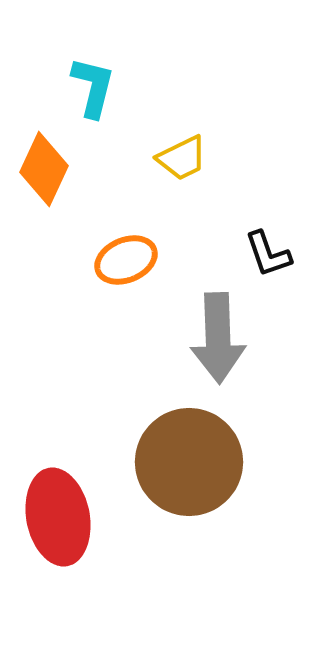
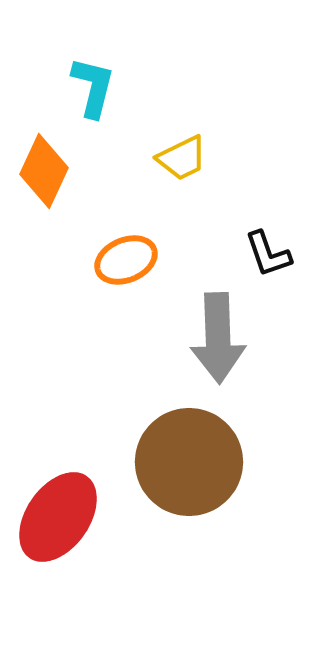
orange diamond: moved 2 px down
red ellipse: rotated 46 degrees clockwise
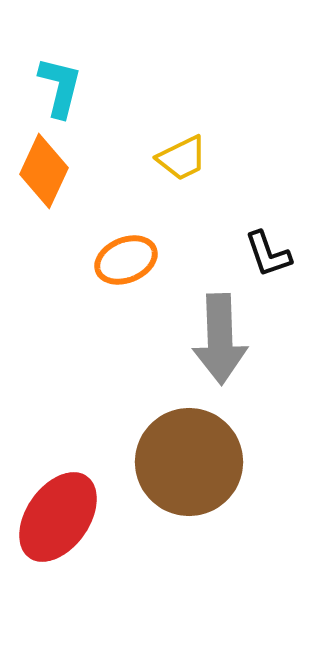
cyan L-shape: moved 33 px left
gray arrow: moved 2 px right, 1 px down
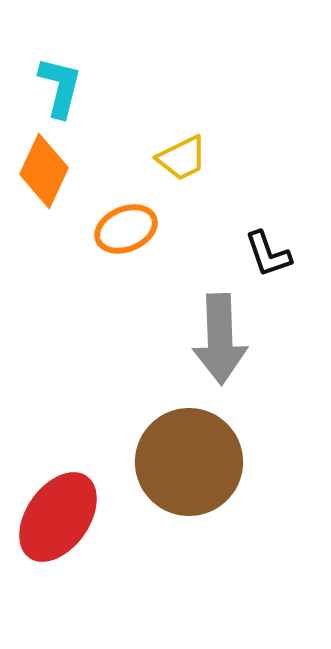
orange ellipse: moved 31 px up
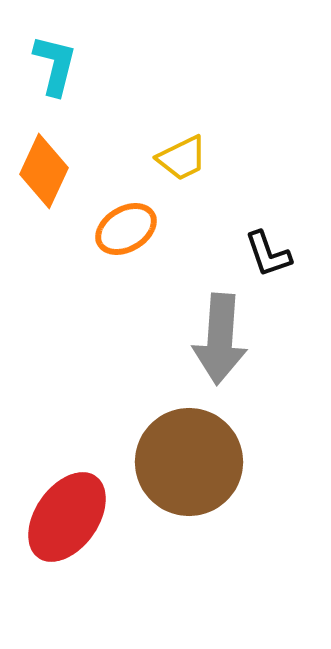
cyan L-shape: moved 5 px left, 22 px up
orange ellipse: rotated 8 degrees counterclockwise
gray arrow: rotated 6 degrees clockwise
red ellipse: moved 9 px right
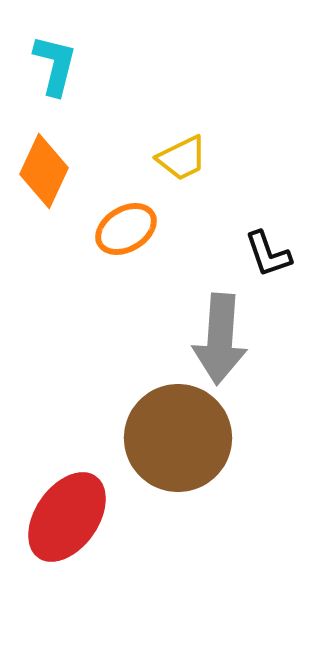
brown circle: moved 11 px left, 24 px up
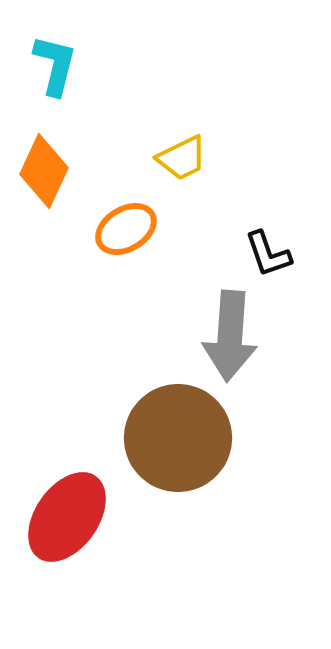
gray arrow: moved 10 px right, 3 px up
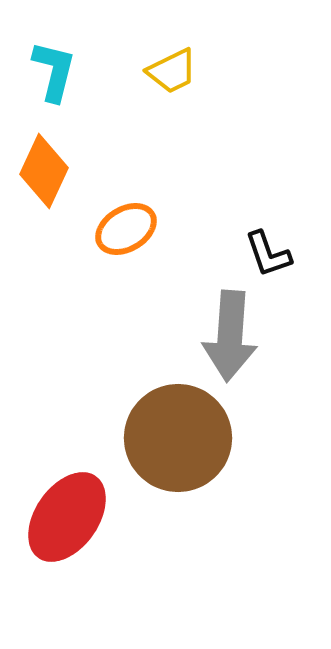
cyan L-shape: moved 1 px left, 6 px down
yellow trapezoid: moved 10 px left, 87 px up
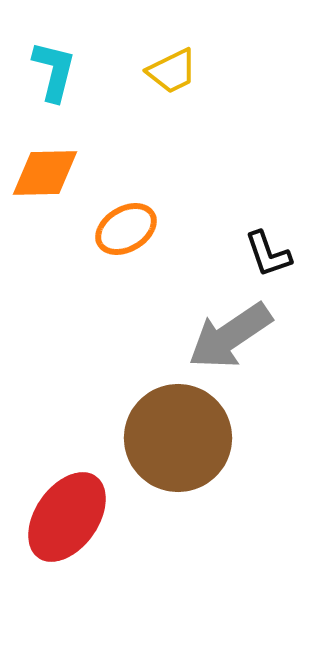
orange diamond: moved 1 px right, 2 px down; rotated 64 degrees clockwise
gray arrow: rotated 52 degrees clockwise
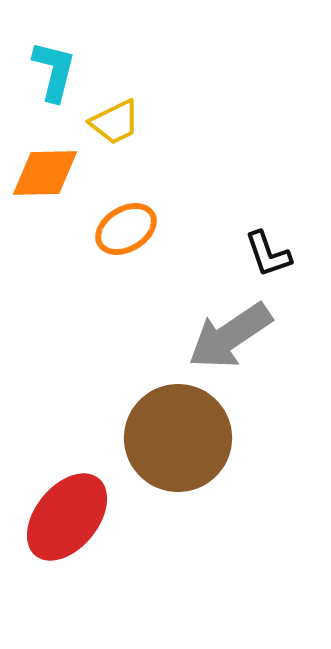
yellow trapezoid: moved 57 px left, 51 px down
red ellipse: rotated 4 degrees clockwise
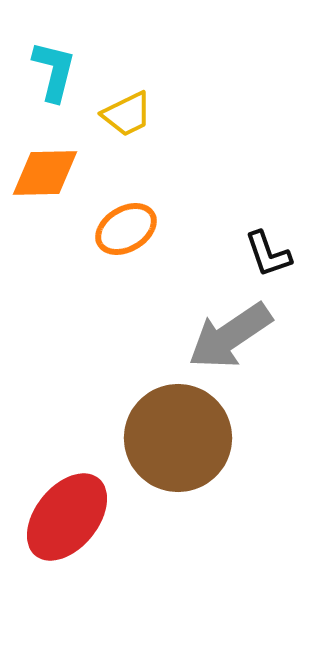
yellow trapezoid: moved 12 px right, 8 px up
